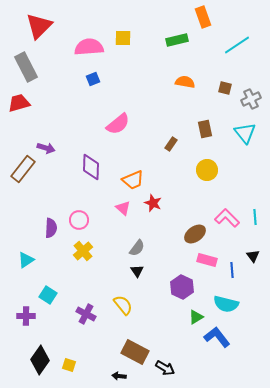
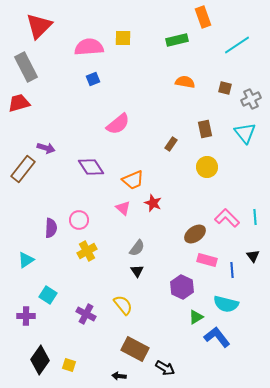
purple diamond at (91, 167): rotated 36 degrees counterclockwise
yellow circle at (207, 170): moved 3 px up
yellow cross at (83, 251): moved 4 px right; rotated 12 degrees clockwise
brown rectangle at (135, 352): moved 3 px up
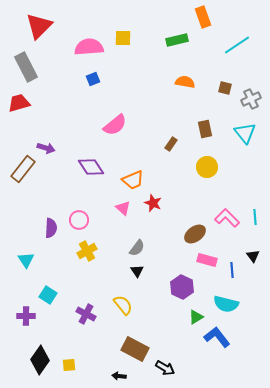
pink semicircle at (118, 124): moved 3 px left, 1 px down
cyan triangle at (26, 260): rotated 30 degrees counterclockwise
yellow square at (69, 365): rotated 24 degrees counterclockwise
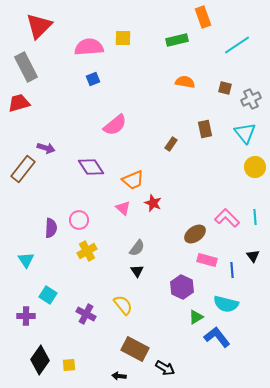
yellow circle at (207, 167): moved 48 px right
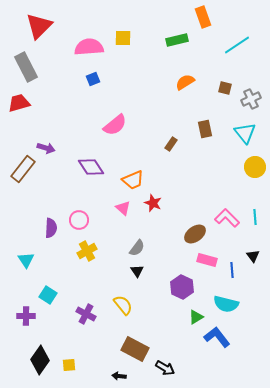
orange semicircle at (185, 82): rotated 42 degrees counterclockwise
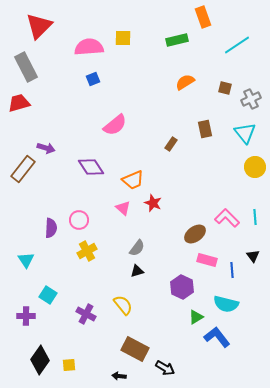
black triangle at (137, 271): rotated 48 degrees clockwise
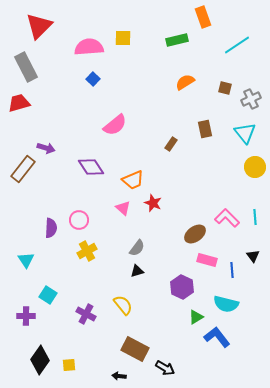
blue square at (93, 79): rotated 24 degrees counterclockwise
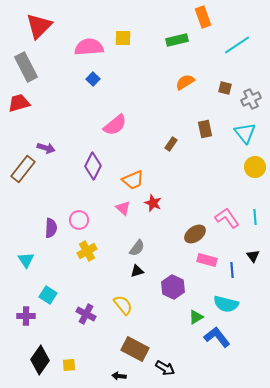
purple diamond at (91, 167): moved 2 px right, 1 px up; rotated 60 degrees clockwise
pink L-shape at (227, 218): rotated 10 degrees clockwise
purple hexagon at (182, 287): moved 9 px left
